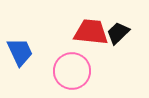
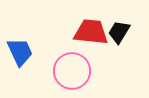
black trapezoid: moved 1 px right, 1 px up; rotated 15 degrees counterclockwise
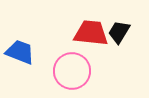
red trapezoid: moved 1 px down
blue trapezoid: rotated 44 degrees counterclockwise
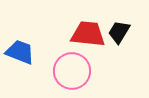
red trapezoid: moved 3 px left, 1 px down
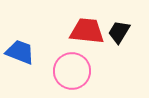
red trapezoid: moved 1 px left, 3 px up
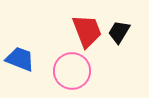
red trapezoid: rotated 63 degrees clockwise
blue trapezoid: moved 7 px down
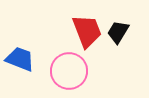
black trapezoid: moved 1 px left
pink circle: moved 3 px left
